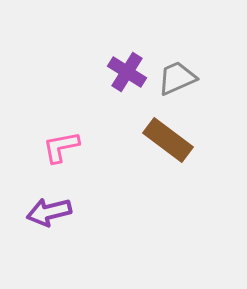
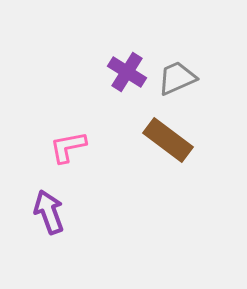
pink L-shape: moved 7 px right
purple arrow: rotated 84 degrees clockwise
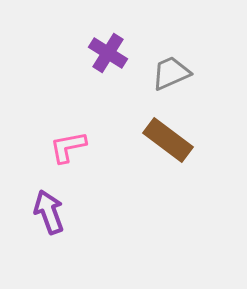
purple cross: moved 19 px left, 19 px up
gray trapezoid: moved 6 px left, 5 px up
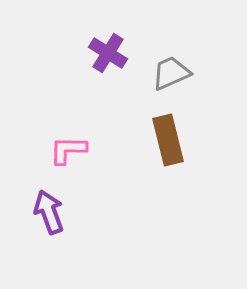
brown rectangle: rotated 39 degrees clockwise
pink L-shape: moved 3 px down; rotated 12 degrees clockwise
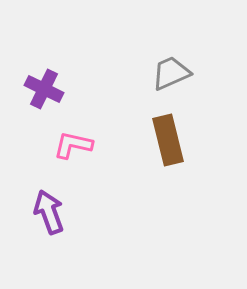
purple cross: moved 64 px left, 36 px down; rotated 6 degrees counterclockwise
pink L-shape: moved 5 px right, 5 px up; rotated 12 degrees clockwise
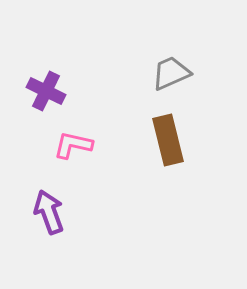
purple cross: moved 2 px right, 2 px down
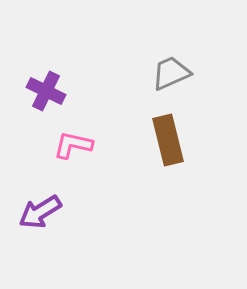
purple arrow: moved 9 px left; rotated 102 degrees counterclockwise
